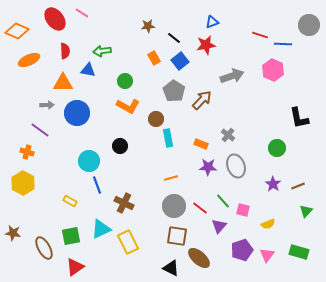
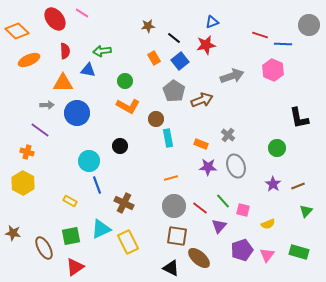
orange diamond at (17, 31): rotated 20 degrees clockwise
brown arrow at (202, 100): rotated 25 degrees clockwise
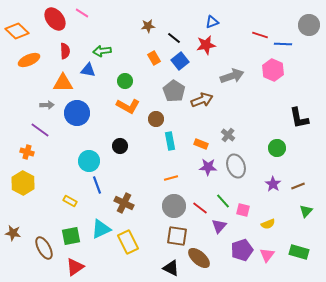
cyan rectangle at (168, 138): moved 2 px right, 3 px down
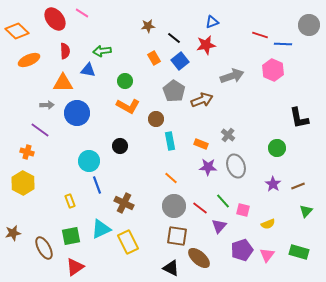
orange line at (171, 178): rotated 56 degrees clockwise
yellow rectangle at (70, 201): rotated 40 degrees clockwise
brown star at (13, 233): rotated 21 degrees counterclockwise
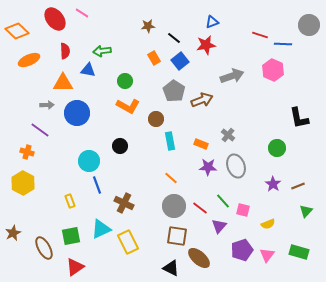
brown star at (13, 233): rotated 14 degrees counterclockwise
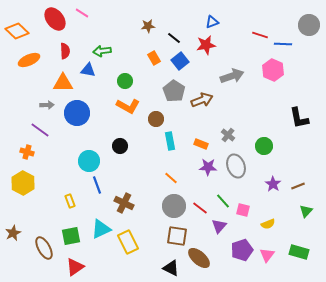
green circle at (277, 148): moved 13 px left, 2 px up
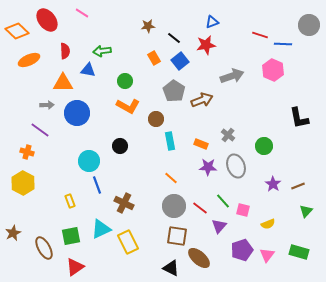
red ellipse at (55, 19): moved 8 px left, 1 px down
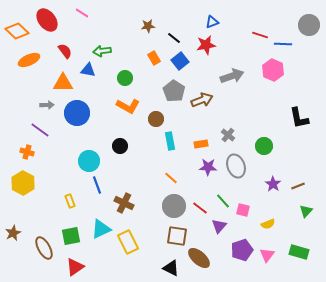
red semicircle at (65, 51): rotated 35 degrees counterclockwise
green circle at (125, 81): moved 3 px up
orange rectangle at (201, 144): rotated 32 degrees counterclockwise
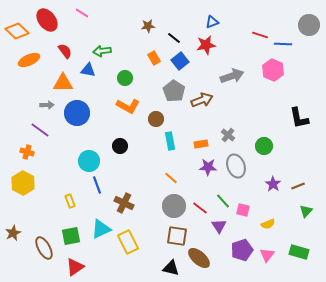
purple triangle at (219, 226): rotated 14 degrees counterclockwise
black triangle at (171, 268): rotated 12 degrees counterclockwise
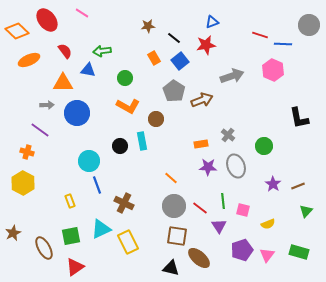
cyan rectangle at (170, 141): moved 28 px left
green line at (223, 201): rotated 35 degrees clockwise
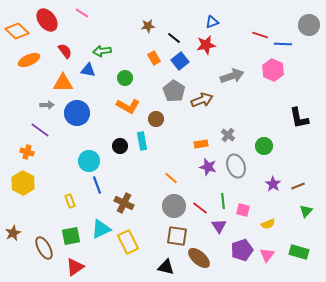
purple star at (208, 167): rotated 12 degrees clockwise
black triangle at (171, 268): moved 5 px left, 1 px up
